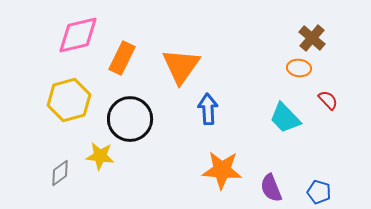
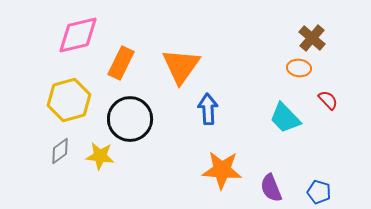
orange rectangle: moved 1 px left, 5 px down
gray diamond: moved 22 px up
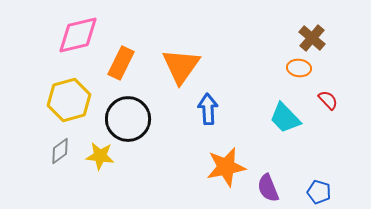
black circle: moved 2 px left
orange star: moved 4 px right, 3 px up; rotated 15 degrees counterclockwise
purple semicircle: moved 3 px left
